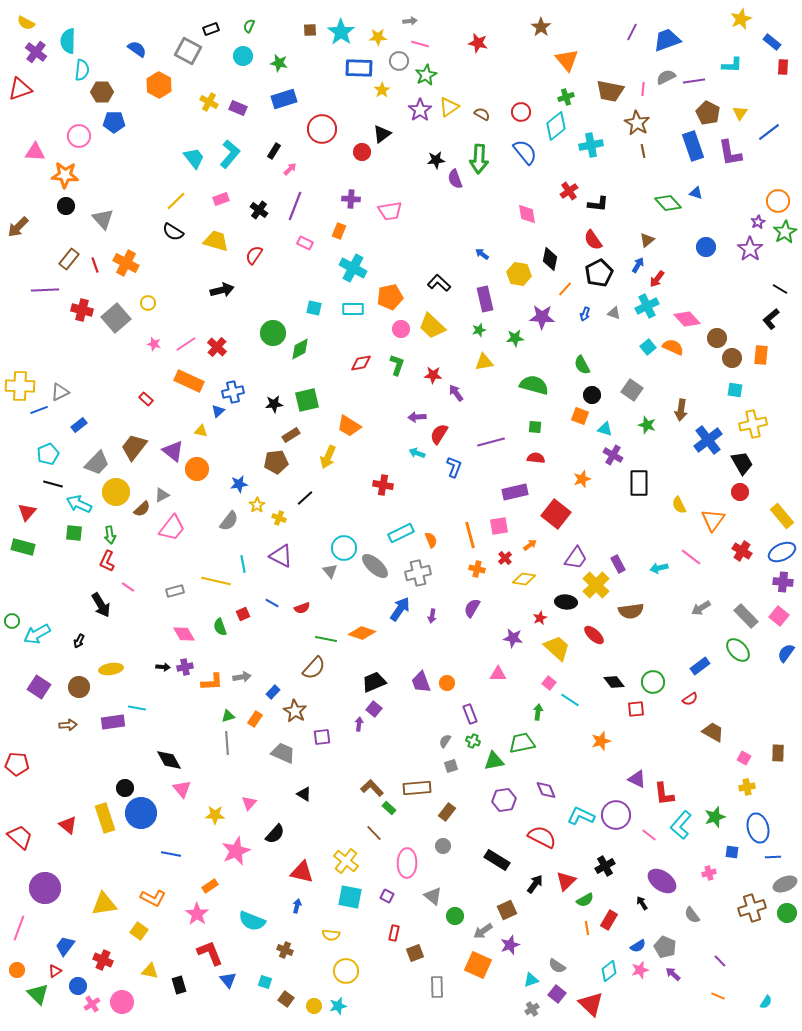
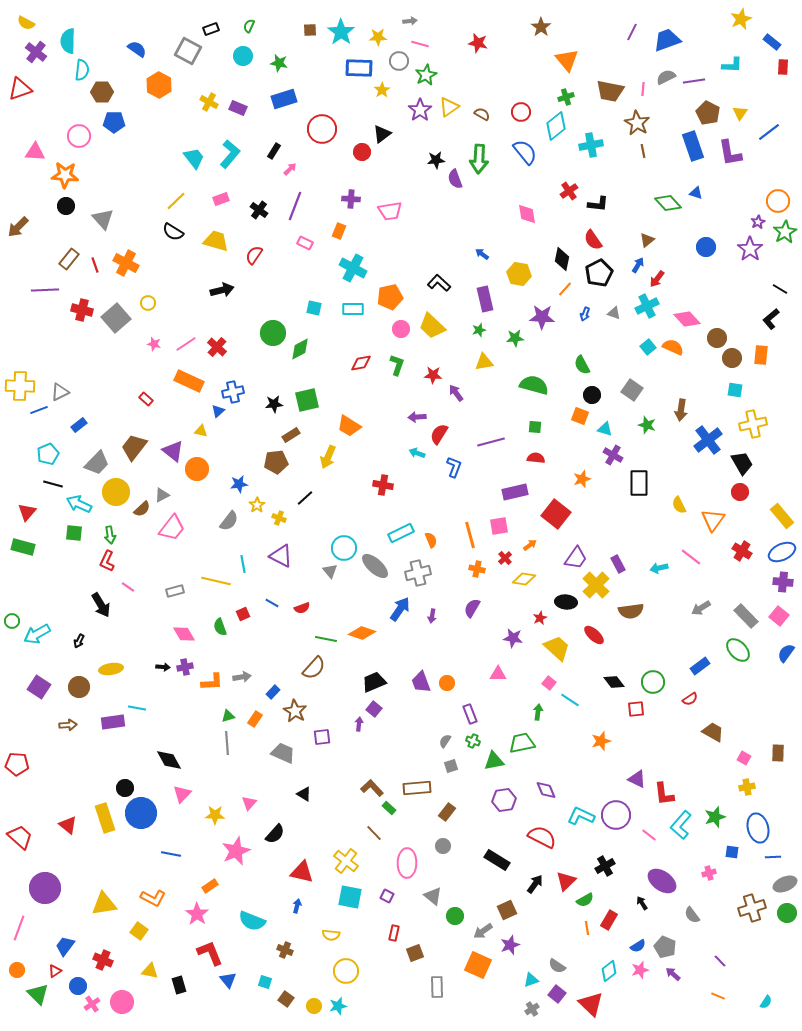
black diamond at (550, 259): moved 12 px right
pink triangle at (182, 789): moved 5 px down; rotated 24 degrees clockwise
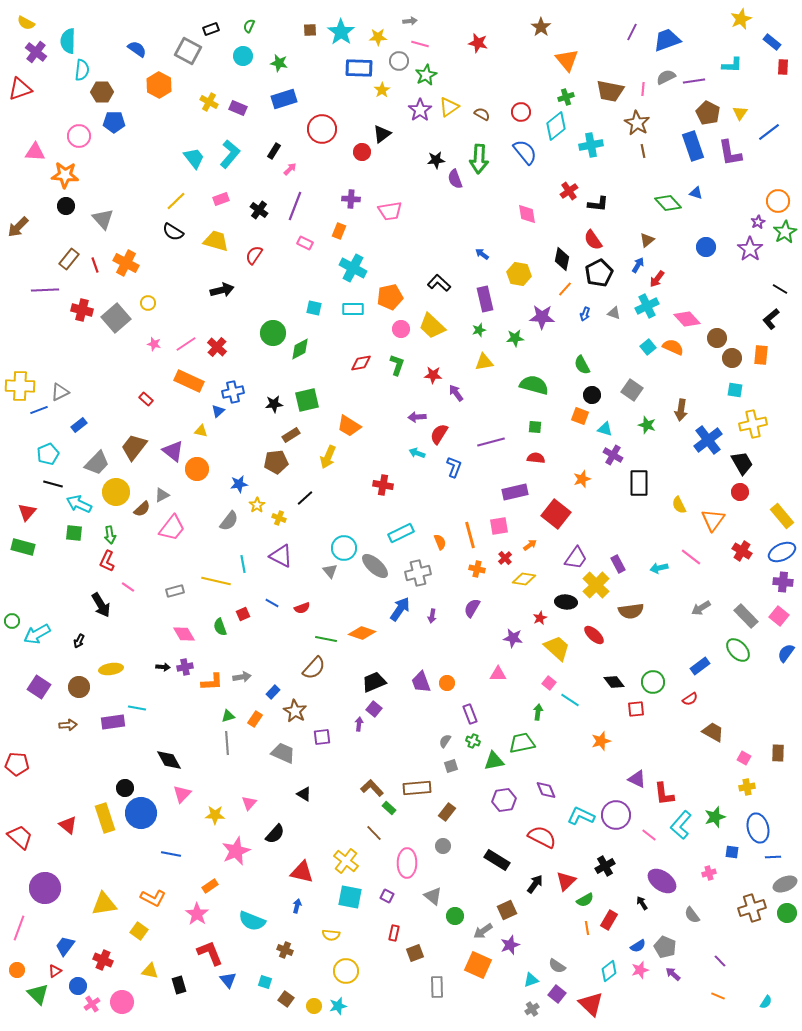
orange semicircle at (431, 540): moved 9 px right, 2 px down
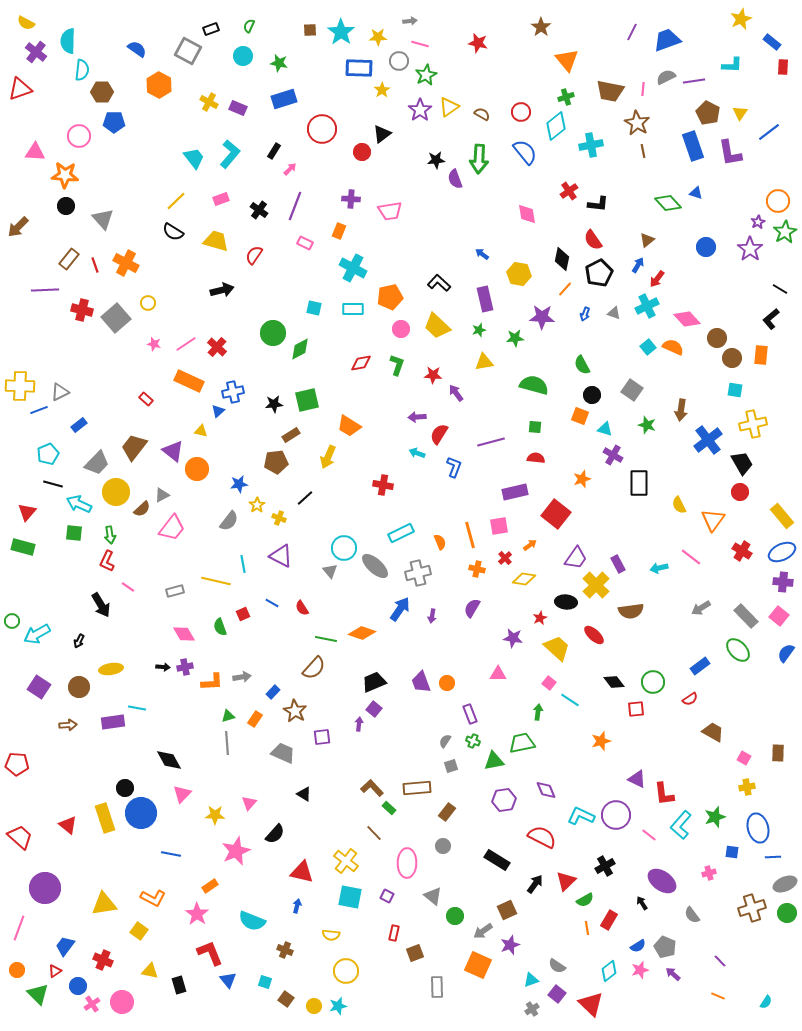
yellow trapezoid at (432, 326): moved 5 px right
red semicircle at (302, 608): rotated 77 degrees clockwise
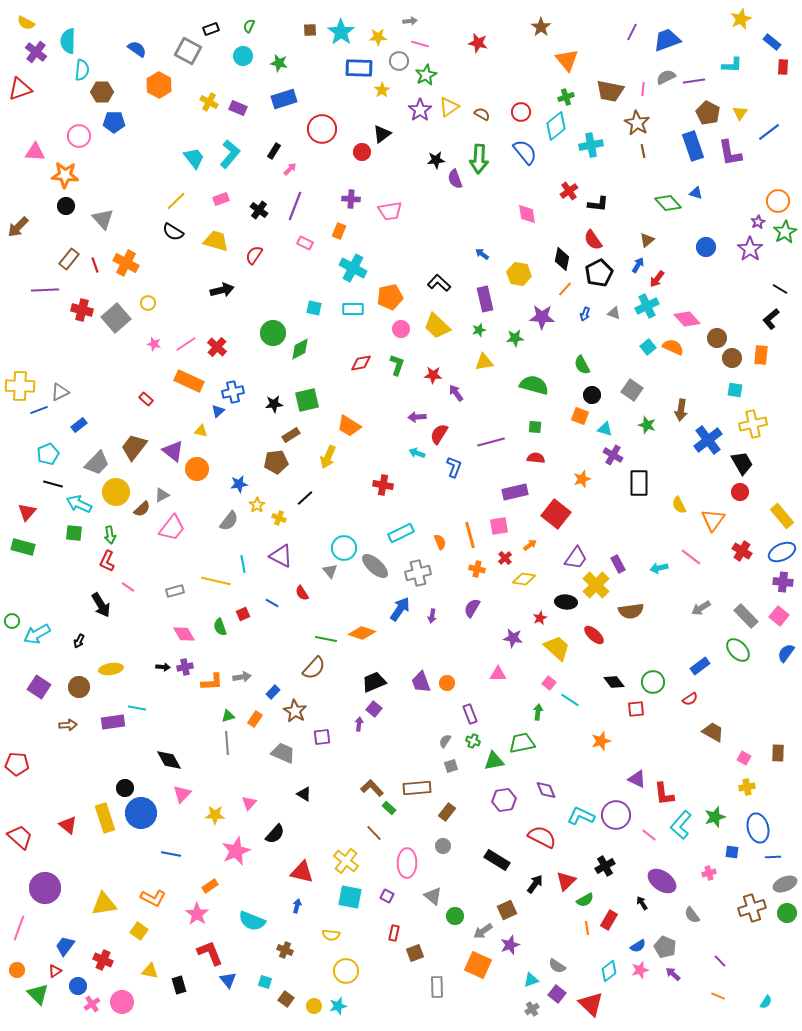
red semicircle at (302, 608): moved 15 px up
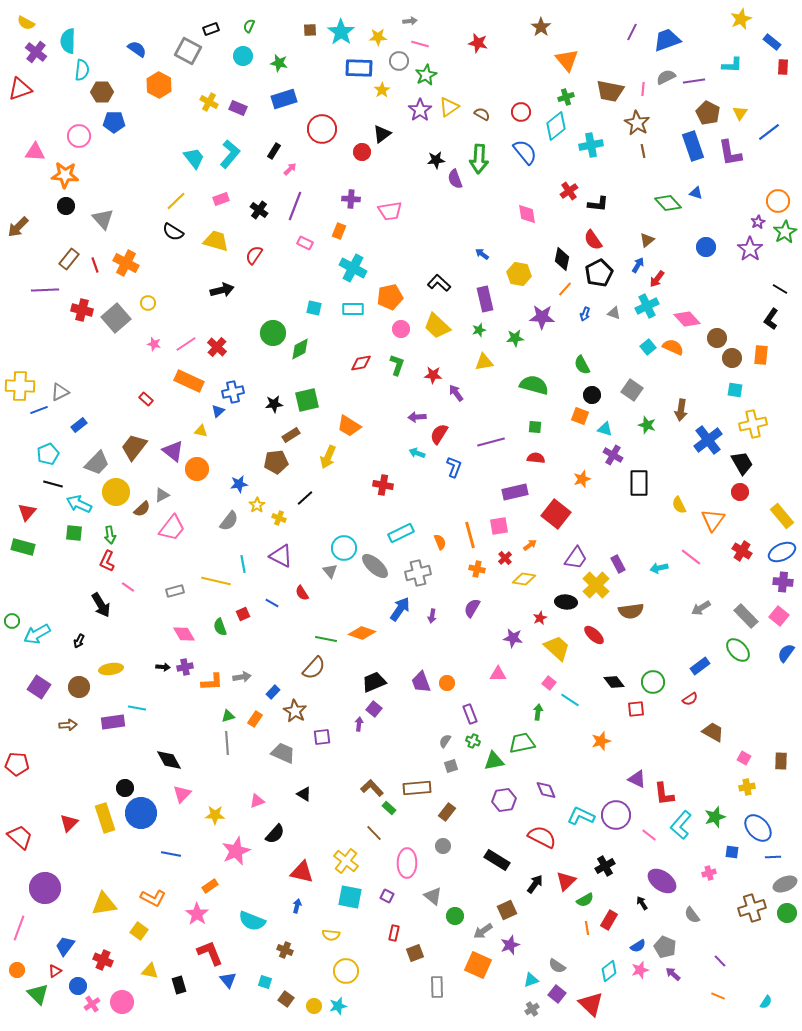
black L-shape at (771, 319): rotated 15 degrees counterclockwise
brown rectangle at (778, 753): moved 3 px right, 8 px down
pink triangle at (249, 803): moved 8 px right, 2 px up; rotated 28 degrees clockwise
red triangle at (68, 825): moved 1 px right, 2 px up; rotated 36 degrees clockwise
blue ellipse at (758, 828): rotated 28 degrees counterclockwise
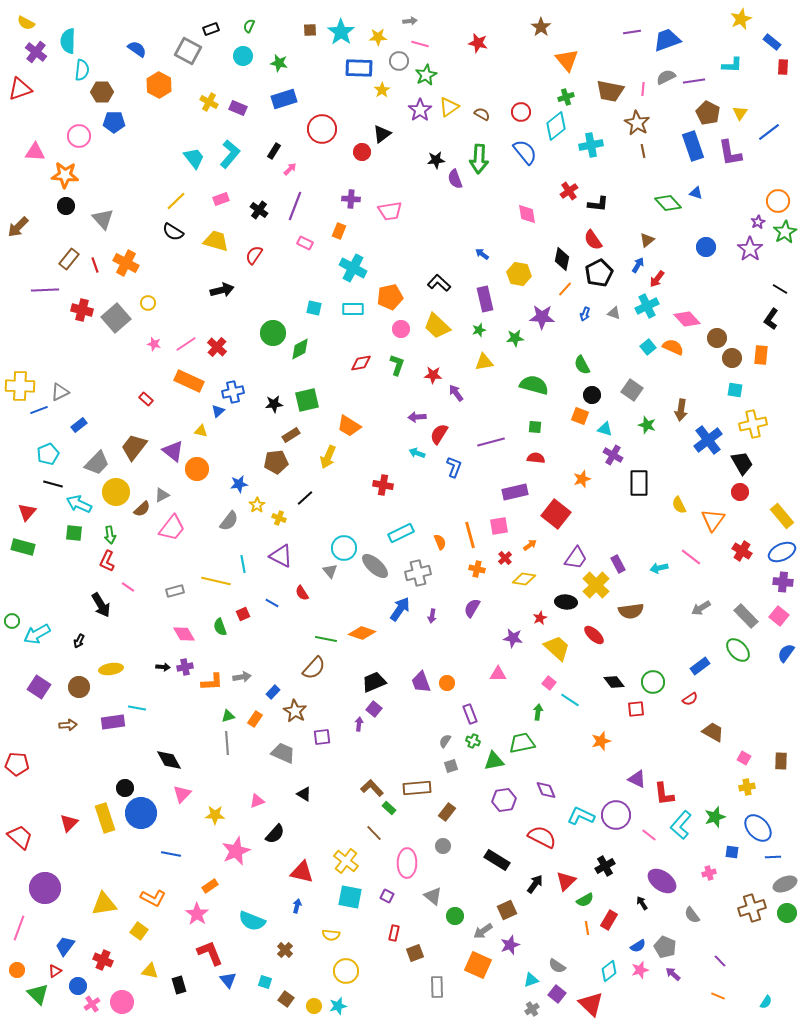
purple line at (632, 32): rotated 54 degrees clockwise
brown cross at (285, 950): rotated 21 degrees clockwise
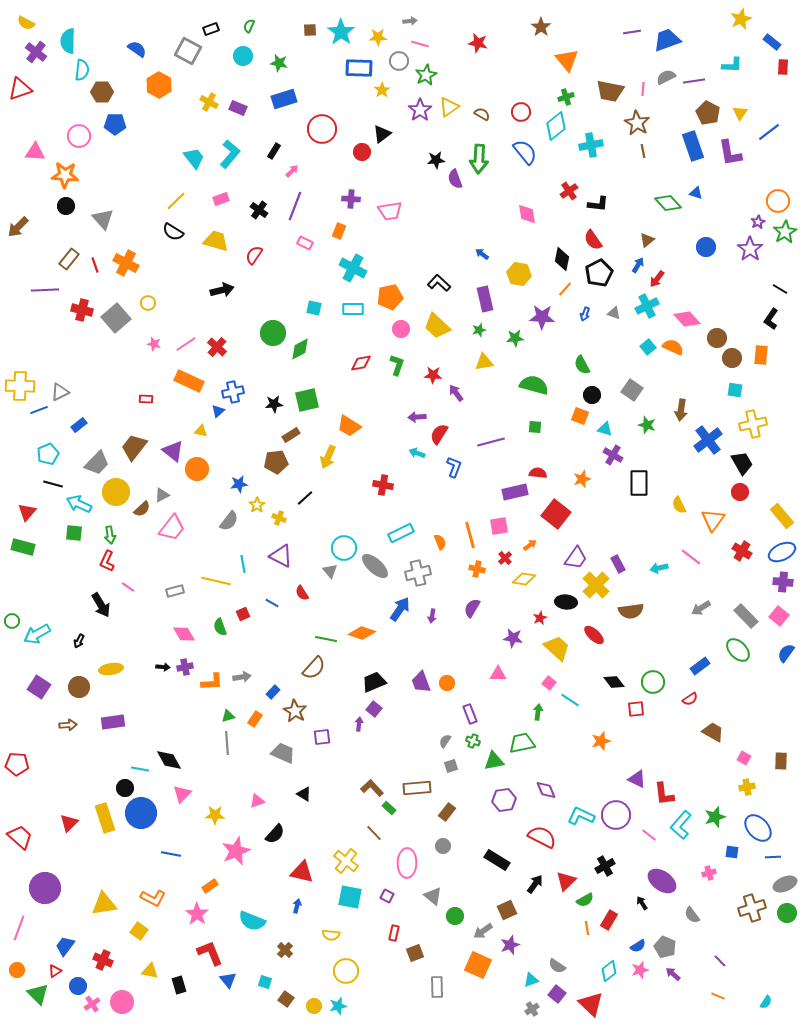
blue pentagon at (114, 122): moved 1 px right, 2 px down
pink arrow at (290, 169): moved 2 px right, 2 px down
red rectangle at (146, 399): rotated 40 degrees counterclockwise
red semicircle at (536, 458): moved 2 px right, 15 px down
cyan line at (137, 708): moved 3 px right, 61 px down
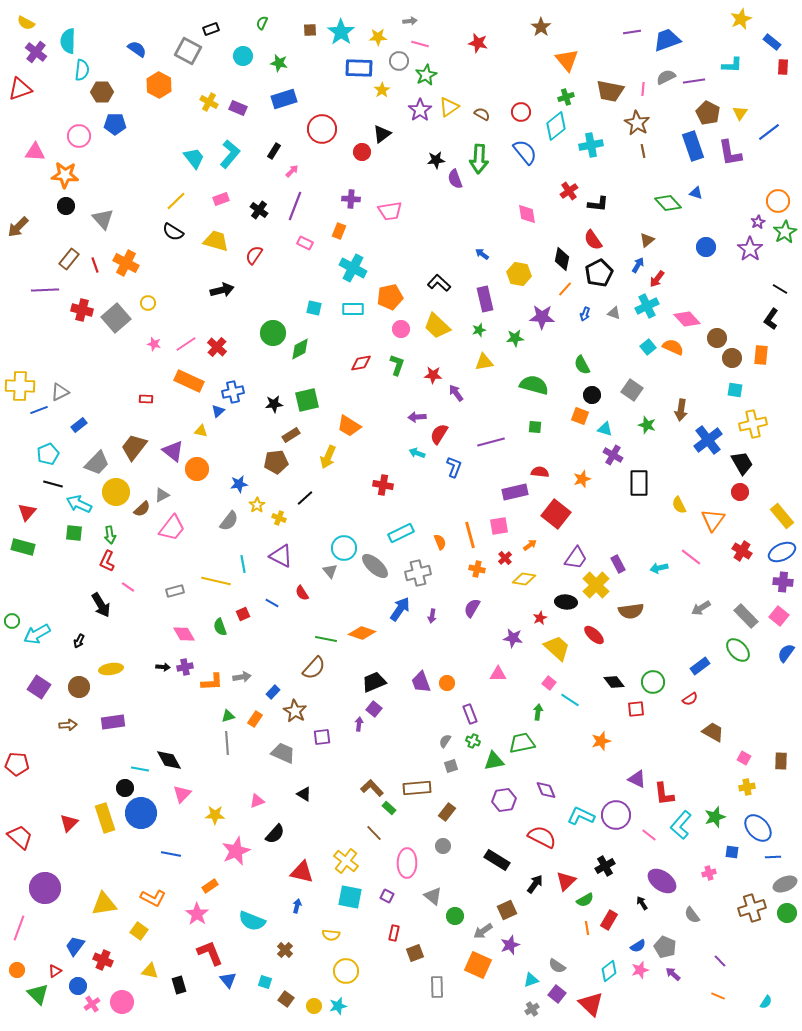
green semicircle at (249, 26): moved 13 px right, 3 px up
red semicircle at (538, 473): moved 2 px right, 1 px up
blue trapezoid at (65, 946): moved 10 px right
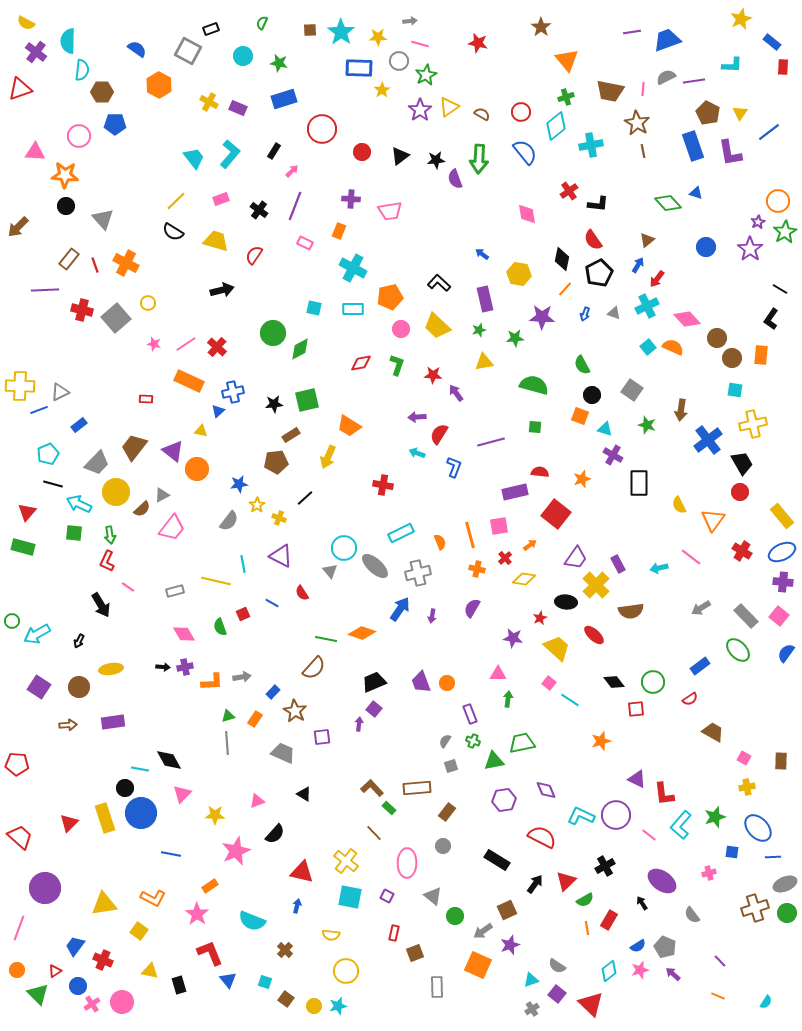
black triangle at (382, 134): moved 18 px right, 22 px down
green arrow at (538, 712): moved 30 px left, 13 px up
brown cross at (752, 908): moved 3 px right
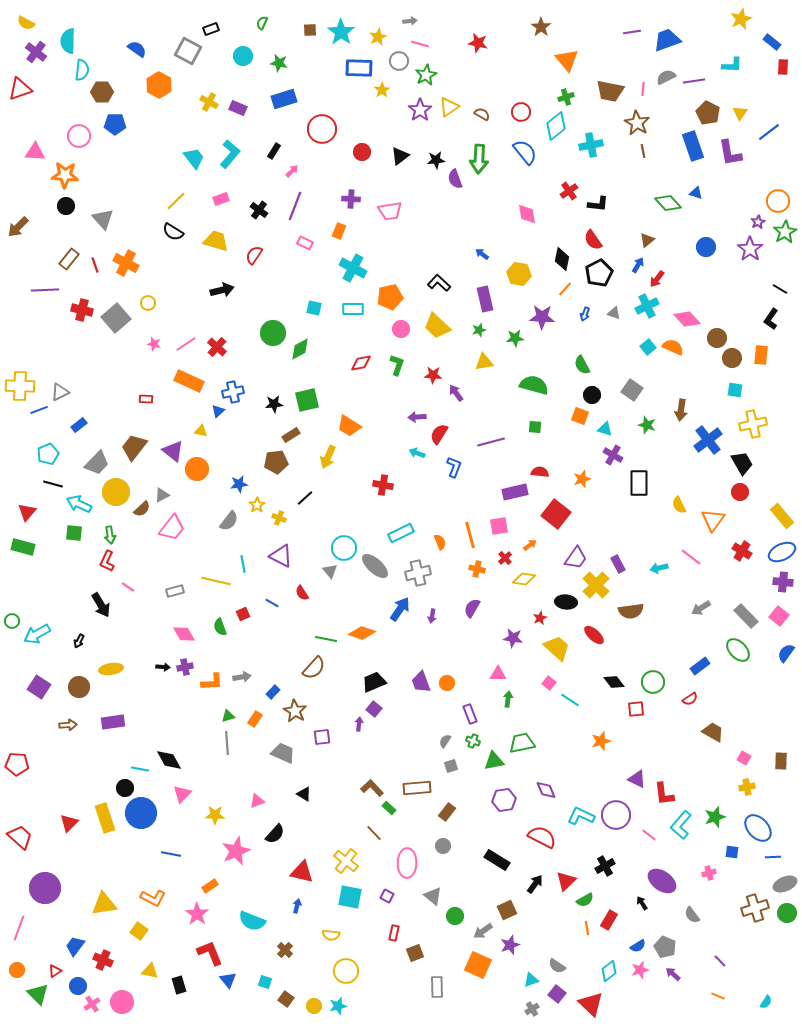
yellow star at (378, 37): rotated 24 degrees counterclockwise
